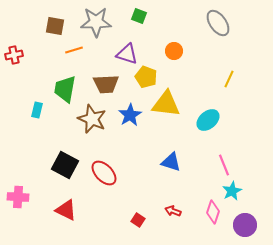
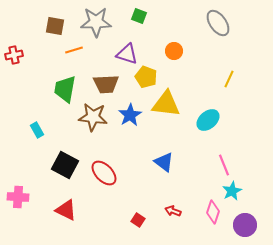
cyan rectangle: moved 20 px down; rotated 42 degrees counterclockwise
brown star: moved 1 px right, 2 px up; rotated 16 degrees counterclockwise
blue triangle: moved 7 px left; rotated 20 degrees clockwise
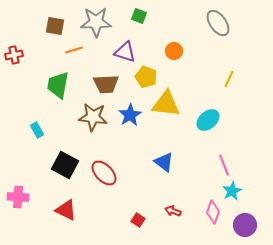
purple triangle: moved 2 px left, 2 px up
green trapezoid: moved 7 px left, 4 px up
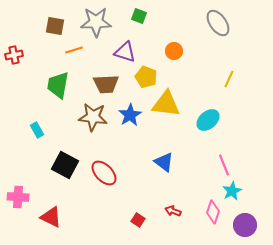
red triangle: moved 15 px left, 7 px down
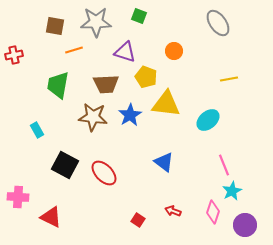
yellow line: rotated 54 degrees clockwise
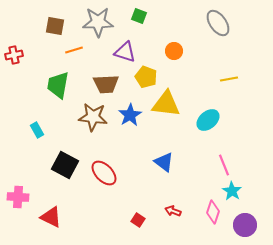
gray star: moved 2 px right
cyan star: rotated 12 degrees counterclockwise
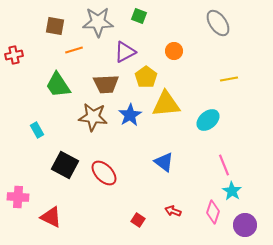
purple triangle: rotated 45 degrees counterclockwise
yellow pentagon: rotated 15 degrees clockwise
green trapezoid: rotated 44 degrees counterclockwise
yellow triangle: rotated 12 degrees counterclockwise
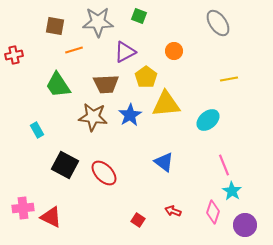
pink cross: moved 5 px right, 11 px down; rotated 10 degrees counterclockwise
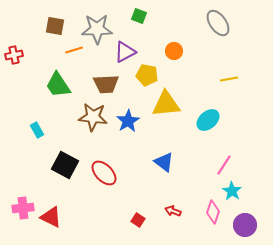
gray star: moved 1 px left, 7 px down
yellow pentagon: moved 1 px right, 2 px up; rotated 25 degrees counterclockwise
blue star: moved 2 px left, 6 px down
pink line: rotated 55 degrees clockwise
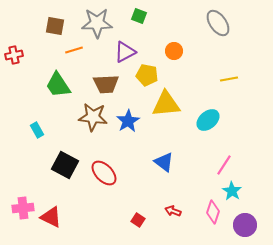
gray star: moved 6 px up
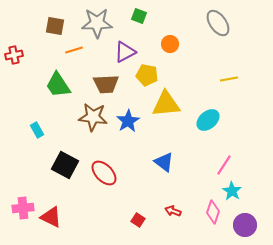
orange circle: moved 4 px left, 7 px up
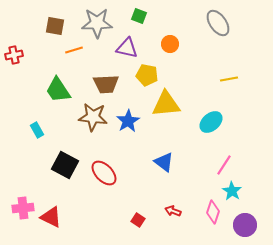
purple triangle: moved 2 px right, 4 px up; rotated 40 degrees clockwise
green trapezoid: moved 5 px down
cyan ellipse: moved 3 px right, 2 px down
